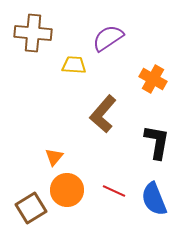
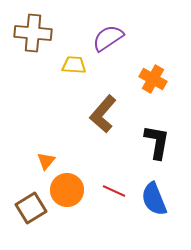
orange triangle: moved 8 px left, 4 px down
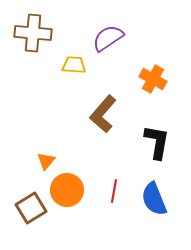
red line: rotated 75 degrees clockwise
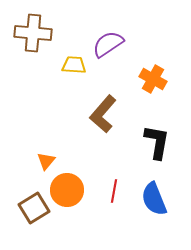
purple semicircle: moved 6 px down
brown square: moved 3 px right
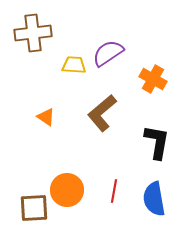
brown cross: rotated 12 degrees counterclockwise
purple semicircle: moved 9 px down
brown L-shape: moved 1 px left, 1 px up; rotated 9 degrees clockwise
orange triangle: moved 44 px up; rotated 36 degrees counterclockwise
blue semicircle: rotated 12 degrees clockwise
brown square: rotated 28 degrees clockwise
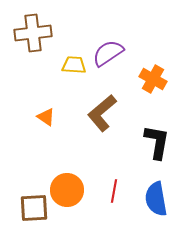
blue semicircle: moved 2 px right
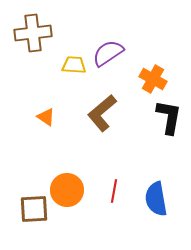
black L-shape: moved 12 px right, 25 px up
brown square: moved 1 px down
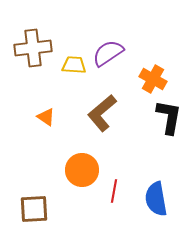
brown cross: moved 15 px down
orange circle: moved 15 px right, 20 px up
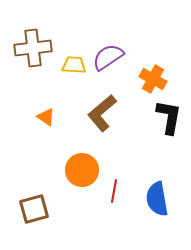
purple semicircle: moved 4 px down
blue semicircle: moved 1 px right
brown square: rotated 12 degrees counterclockwise
